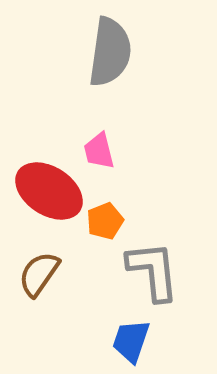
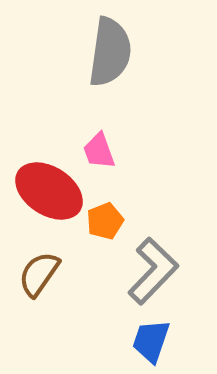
pink trapezoid: rotated 6 degrees counterclockwise
gray L-shape: rotated 50 degrees clockwise
blue trapezoid: moved 20 px right
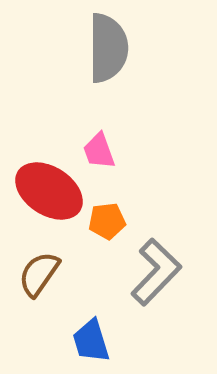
gray semicircle: moved 2 px left, 4 px up; rotated 8 degrees counterclockwise
orange pentagon: moved 2 px right; rotated 15 degrees clockwise
gray L-shape: moved 3 px right, 1 px down
blue trapezoid: moved 60 px left; rotated 36 degrees counterclockwise
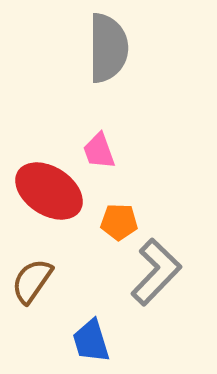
orange pentagon: moved 12 px right, 1 px down; rotated 9 degrees clockwise
brown semicircle: moved 7 px left, 7 px down
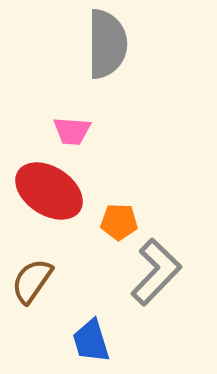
gray semicircle: moved 1 px left, 4 px up
pink trapezoid: moved 27 px left, 20 px up; rotated 66 degrees counterclockwise
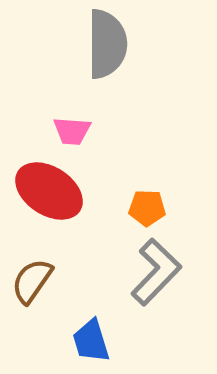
orange pentagon: moved 28 px right, 14 px up
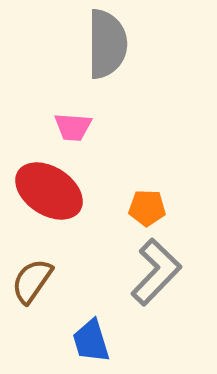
pink trapezoid: moved 1 px right, 4 px up
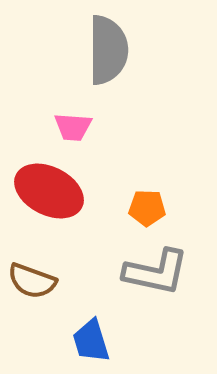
gray semicircle: moved 1 px right, 6 px down
red ellipse: rotated 6 degrees counterclockwise
gray L-shape: rotated 58 degrees clockwise
brown semicircle: rotated 105 degrees counterclockwise
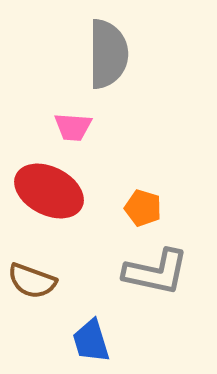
gray semicircle: moved 4 px down
orange pentagon: moved 4 px left; rotated 15 degrees clockwise
